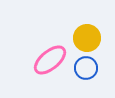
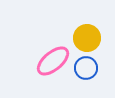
pink ellipse: moved 3 px right, 1 px down
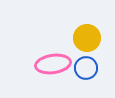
pink ellipse: moved 3 px down; rotated 32 degrees clockwise
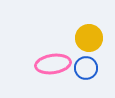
yellow circle: moved 2 px right
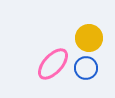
pink ellipse: rotated 40 degrees counterclockwise
